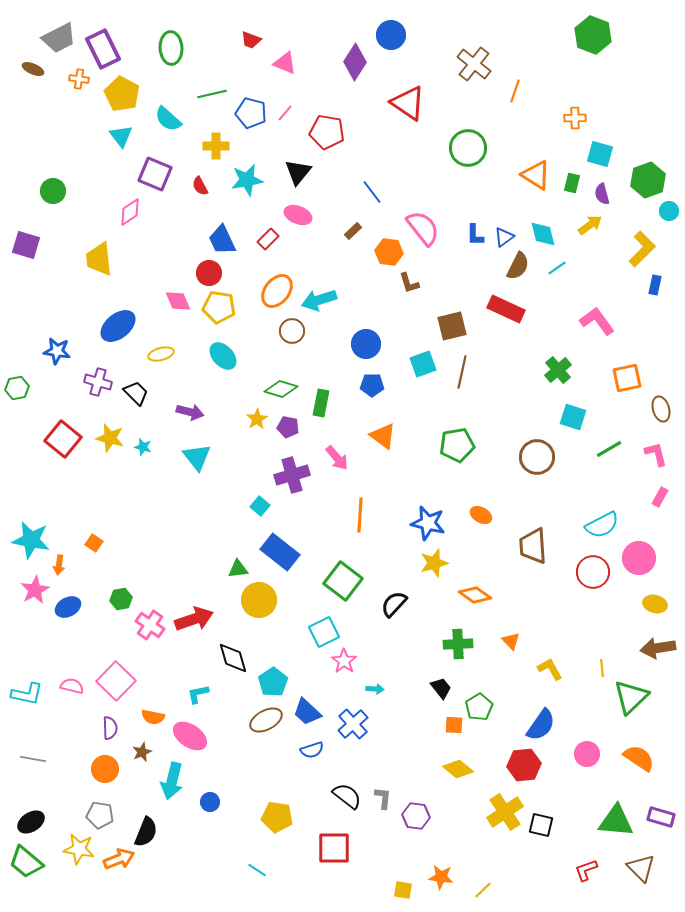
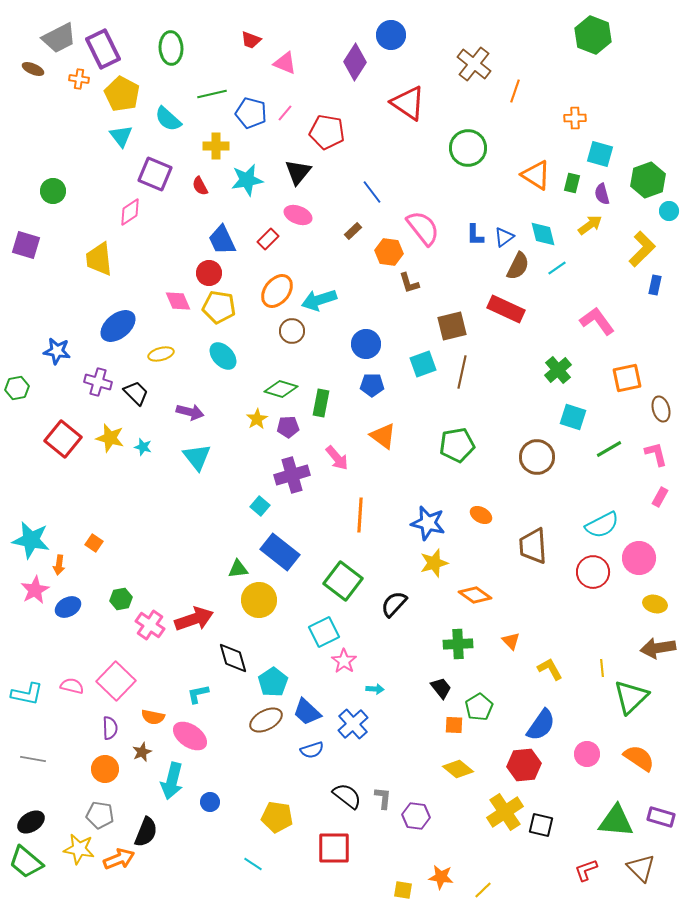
purple pentagon at (288, 427): rotated 15 degrees counterclockwise
cyan line at (257, 870): moved 4 px left, 6 px up
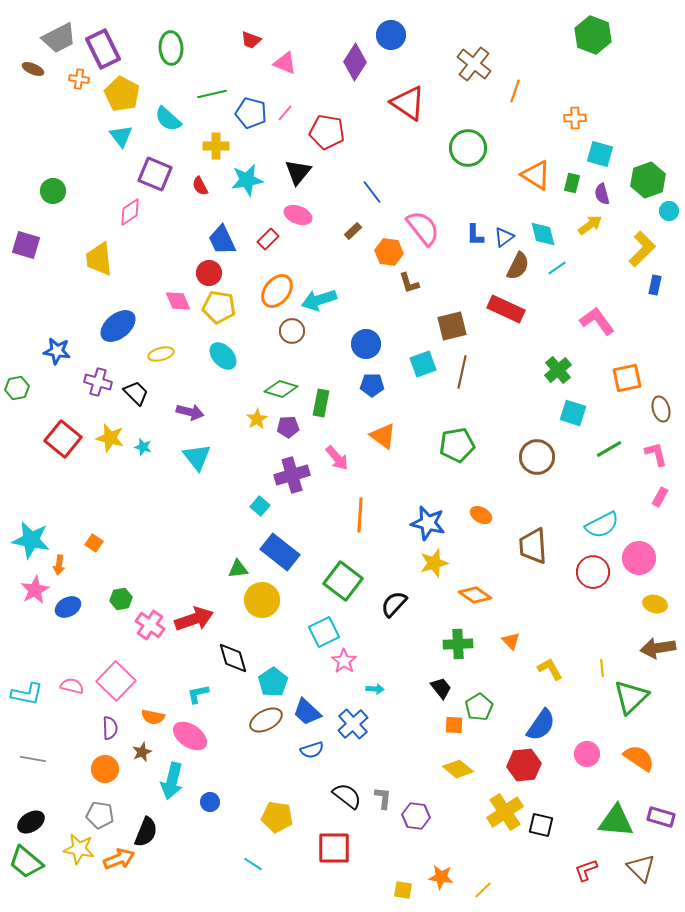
cyan square at (573, 417): moved 4 px up
yellow circle at (259, 600): moved 3 px right
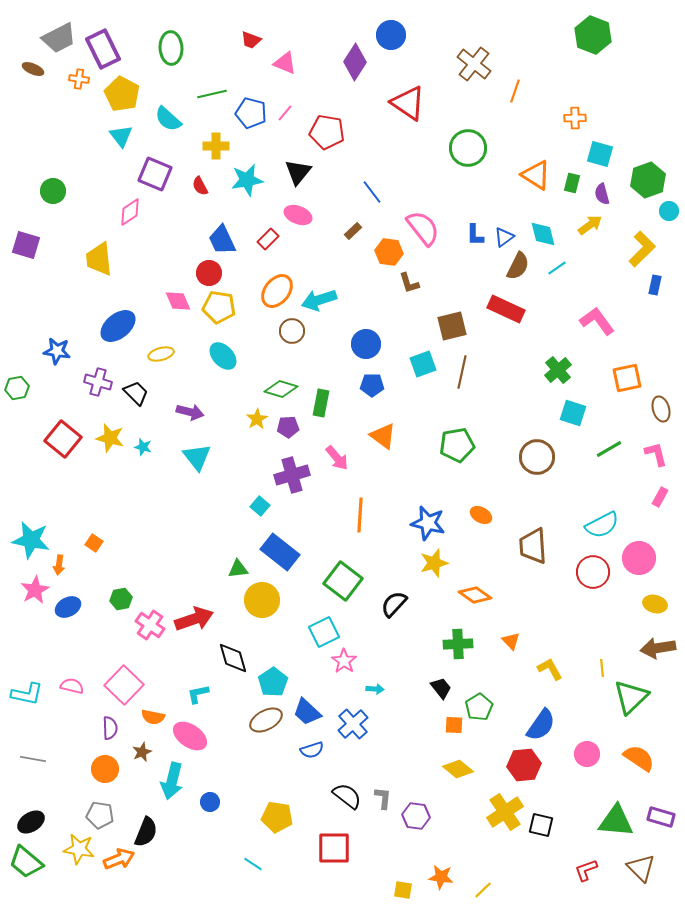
pink square at (116, 681): moved 8 px right, 4 px down
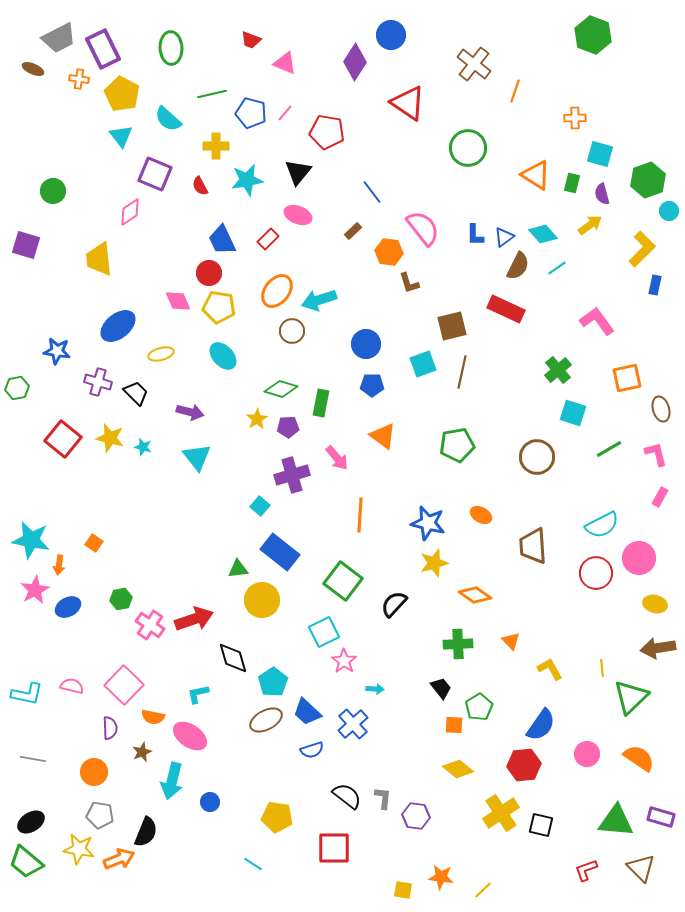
cyan diamond at (543, 234): rotated 28 degrees counterclockwise
red circle at (593, 572): moved 3 px right, 1 px down
orange circle at (105, 769): moved 11 px left, 3 px down
yellow cross at (505, 812): moved 4 px left, 1 px down
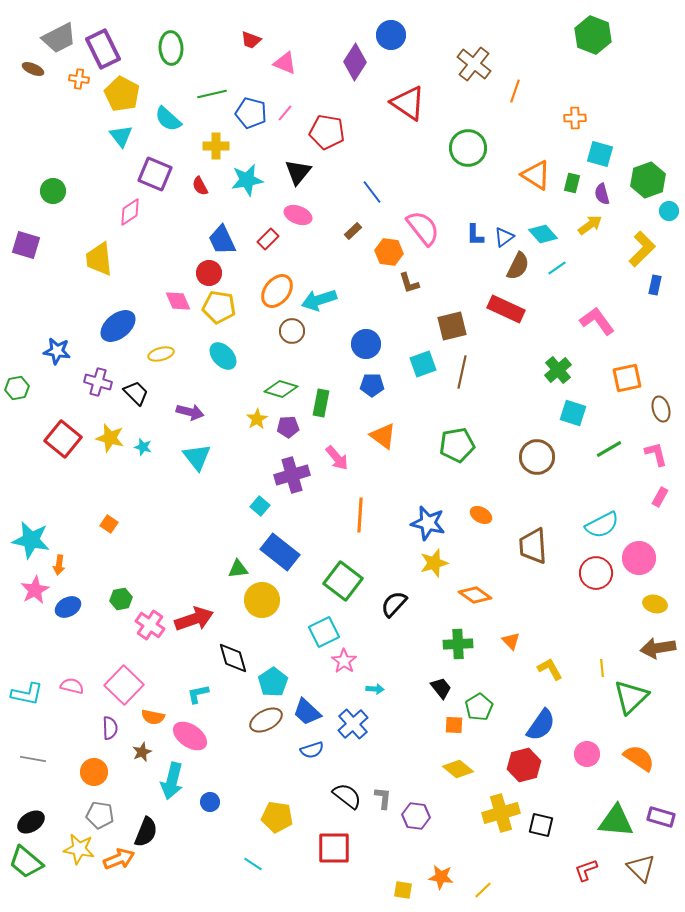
orange square at (94, 543): moved 15 px right, 19 px up
red hexagon at (524, 765): rotated 8 degrees counterclockwise
yellow cross at (501, 813): rotated 18 degrees clockwise
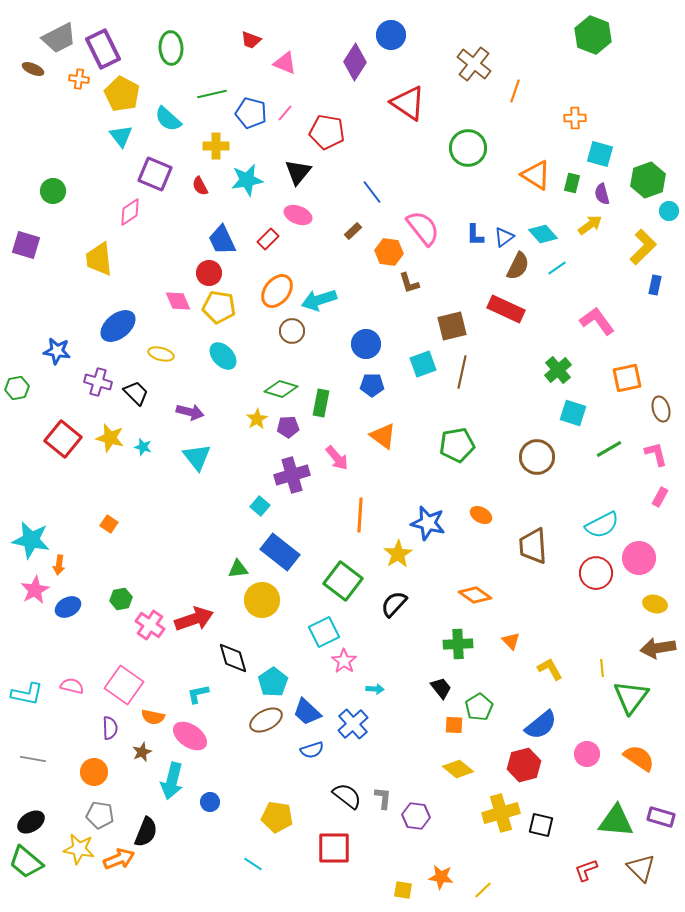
yellow L-shape at (642, 249): moved 1 px right, 2 px up
yellow ellipse at (161, 354): rotated 30 degrees clockwise
yellow star at (434, 563): moved 36 px left, 9 px up; rotated 16 degrees counterclockwise
pink square at (124, 685): rotated 9 degrees counterclockwise
green triangle at (631, 697): rotated 9 degrees counterclockwise
blue semicircle at (541, 725): rotated 16 degrees clockwise
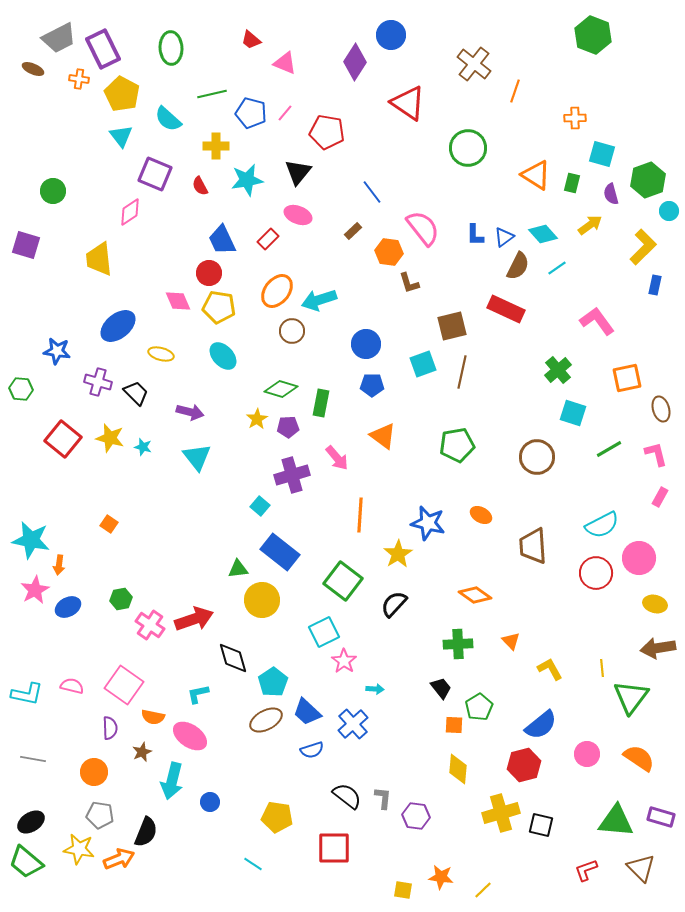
red trapezoid at (251, 40): rotated 20 degrees clockwise
cyan square at (600, 154): moved 2 px right
purple semicircle at (602, 194): moved 9 px right
green hexagon at (17, 388): moved 4 px right, 1 px down; rotated 15 degrees clockwise
yellow diamond at (458, 769): rotated 56 degrees clockwise
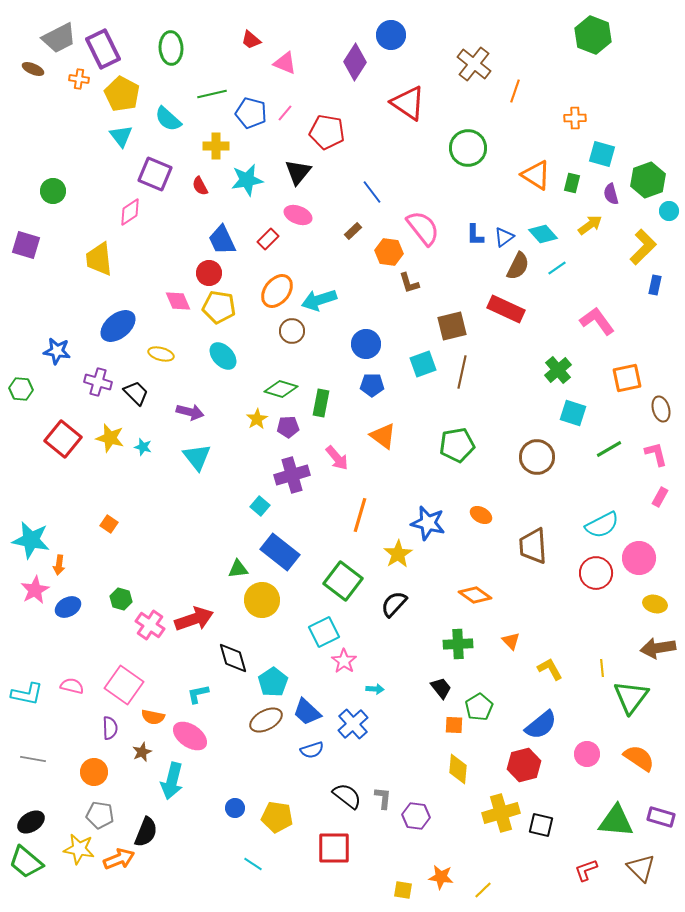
orange line at (360, 515): rotated 12 degrees clockwise
green hexagon at (121, 599): rotated 25 degrees clockwise
blue circle at (210, 802): moved 25 px right, 6 px down
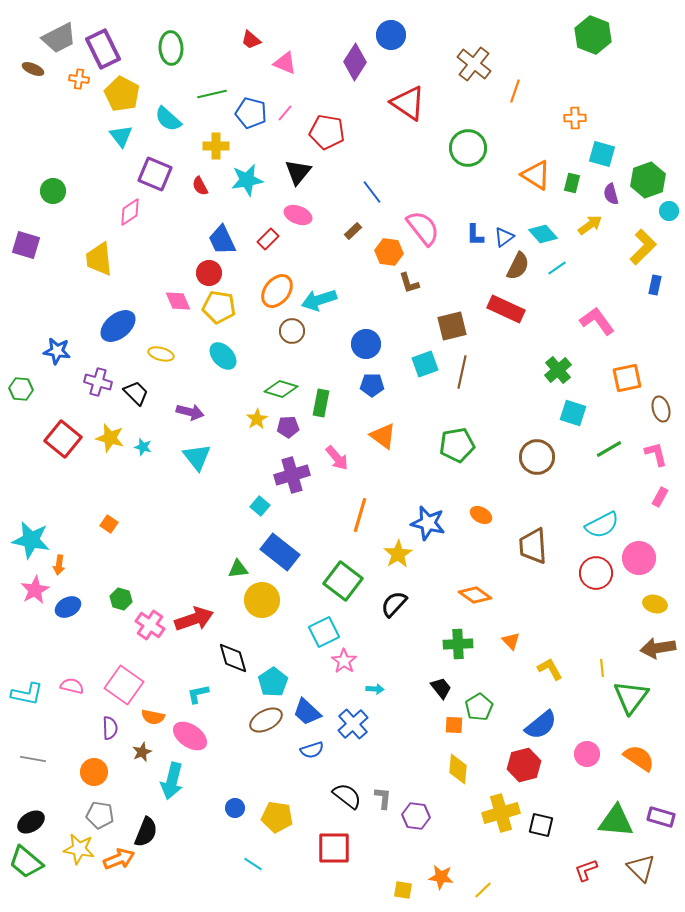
cyan square at (423, 364): moved 2 px right
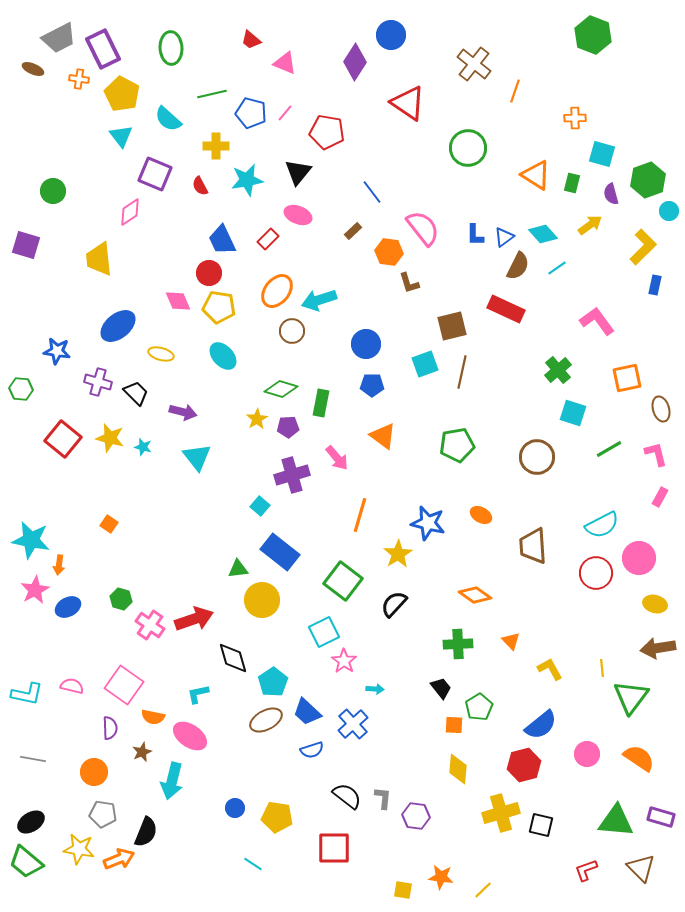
purple arrow at (190, 412): moved 7 px left
gray pentagon at (100, 815): moved 3 px right, 1 px up
